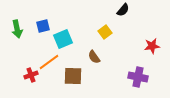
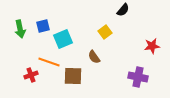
green arrow: moved 3 px right
orange line: rotated 55 degrees clockwise
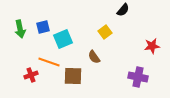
blue square: moved 1 px down
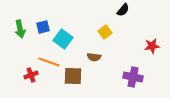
cyan square: rotated 30 degrees counterclockwise
brown semicircle: rotated 48 degrees counterclockwise
purple cross: moved 5 px left
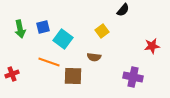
yellow square: moved 3 px left, 1 px up
red cross: moved 19 px left, 1 px up
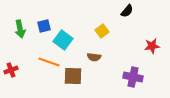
black semicircle: moved 4 px right, 1 px down
blue square: moved 1 px right, 1 px up
cyan square: moved 1 px down
red cross: moved 1 px left, 4 px up
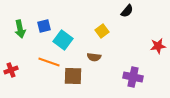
red star: moved 6 px right
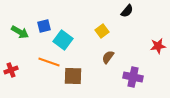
green arrow: moved 3 px down; rotated 48 degrees counterclockwise
brown semicircle: moved 14 px right; rotated 120 degrees clockwise
